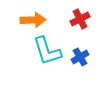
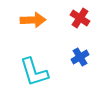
red cross: moved 1 px up; rotated 30 degrees counterclockwise
cyan L-shape: moved 13 px left, 21 px down
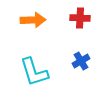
red cross: rotated 30 degrees counterclockwise
blue cross: moved 1 px right, 4 px down
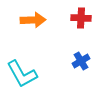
red cross: moved 1 px right
cyan L-shape: moved 12 px left, 2 px down; rotated 12 degrees counterclockwise
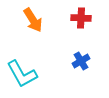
orange arrow: rotated 60 degrees clockwise
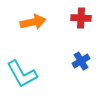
orange arrow: moved 2 px down; rotated 70 degrees counterclockwise
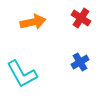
red cross: rotated 30 degrees clockwise
blue cross: moved 1 px left, 1 px down
